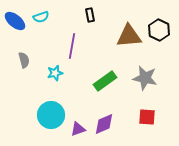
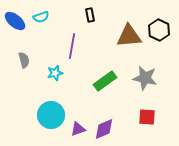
purple diamond: moved 5 px down
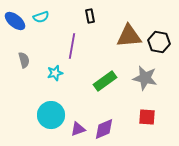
black rectangle: moved 1 px down
black hexagon: moved 12 px down; rotated 15 degrees counterclockwise
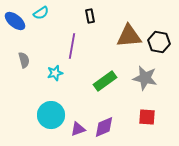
cyan semicircle: moved 4 px up; rotated 14 degrees counterclockwise
purple diamond: moved 2 px up
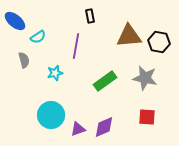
cyan semicircle: moved 3 px left, 24 px down
purple line: moved 4 px right
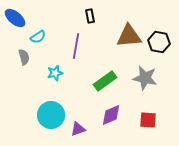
blue ellipse: moved 3 px up
gray semicircle: moved 3 px up
red square: moved 1 px right, 3 px down
purple diamond: moved 7 px right, 12 px up
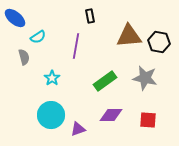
cyan star: moved 3 px left, 5 px down; rotated 21 degrees counterclockwise
purple diamond: rotated 25 degrees clockwise
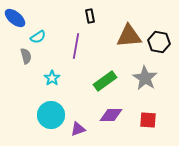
gray semicircle: moved 2 px right, 1 px up
gray star: rotated 20 degrees clockwise
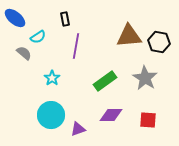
black rectangle: moved 25 px left, 3 px down
gray semicircle: moved 2 px left, 3 px up; rotated 35 degrees counterclockwise
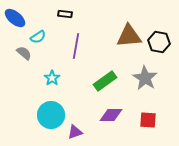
black rectangle: moved 5 px up; rotated 72 degrees counterclockwise
purple triangle: moved 3 px left, 3 px down
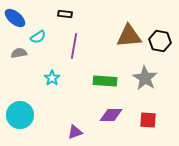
black hexagon: moved 1 px right, 1 px up
purple line: moved 2 px left
gray semicircle: moved 5 px left; rotated 49 degrees counterclockwise
green rectangle: rotated 40 degrees clockwise
cyan circle: moved 31 px left
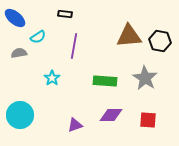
purple triangle: moved 7 px up
